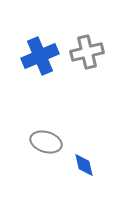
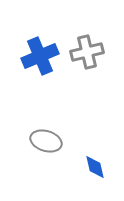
gray ellipse: moved 1 px up
blue diamond: moved 11 px right, 2 px down
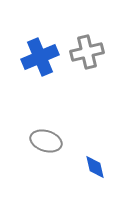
blue cross: moved 1 px down
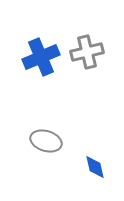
blue cross: moved 1 px right
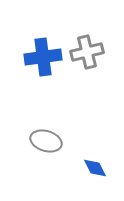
blue cross: moved 2 px right; rotated 15 degrees clockwise
blue diamond: moved 1 px down; rotated 15 degrees counterclockwise
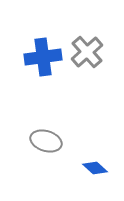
gray cross: rotated 28 degrees counterclockwise
blue diamond: rotated 20 degrees counterclockwise
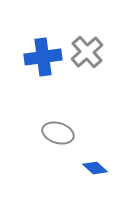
gray ellipse: moved 12 px right, 8 px up
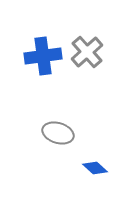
blue cross: moved 1 px up
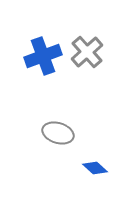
blue cross: rotated 12 degrees counterclockwise
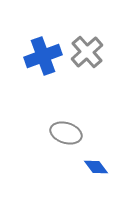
gray ellipse: moved 8 px right
blue diamond: moved 1 px right, 1 px up; rotated 10 degrees clockwise
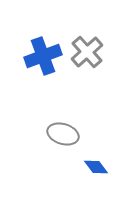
gray ellipse: moved 3 px left, 1 px down
